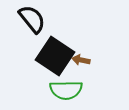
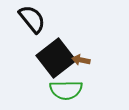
black square: moved 1 px right, 2 px down; rotated 18 degrees clockwise
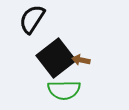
black semicircle: rotated 108 degrees counterclockwise
green semicircle: moved 2 px left
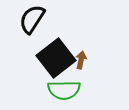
brown arrow: rotated 90 degrees clockwise
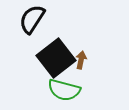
green semicircle: rotated 16 degrees clockwise
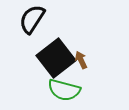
brown arrow: rotated 36 degrees counterclockwise
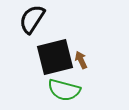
black square: moved 1 px left, 1 px up; rotated 24 degrees clockwise
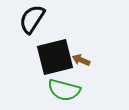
brown arrow: rotated 42 degrees counterclockwise
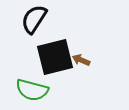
black semicircle: moved 2 px right
green semicircle: moved 32 px left
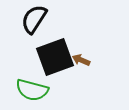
black square: rotated 6 degrees counterclockwise
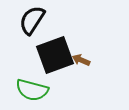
black semicircle: moved 2 px left, 1 px down
black square: moved 2 px up
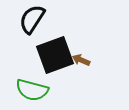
black semicircle: moved 1 px up
